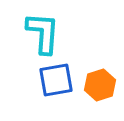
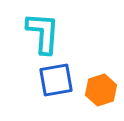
orange hexagon: moved 1 px right, 5 px down
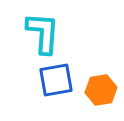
orange hexagon: rotated 8 degrees clockwise
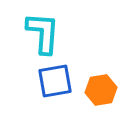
blue square: moved 1 px left, 1 px down
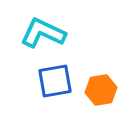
cyan L-shape: rotated 69 degrees counterclockwise
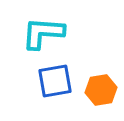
cyan L-shape: rotated 21 degrees counterclockwise
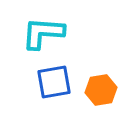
blue square: moved 1 px left, 1 px down
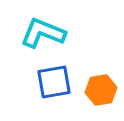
cyan L-shape: rotated 18 degrees clockwise
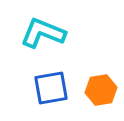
blue square: moved 3 px left, 6 px down
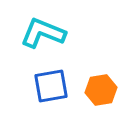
blue square: moved 2 px up
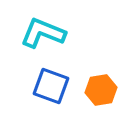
blue square: rotated 30 degrees clockwise
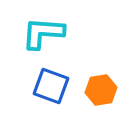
cyan L-shape: rotated 18 degrees counterclockwise
